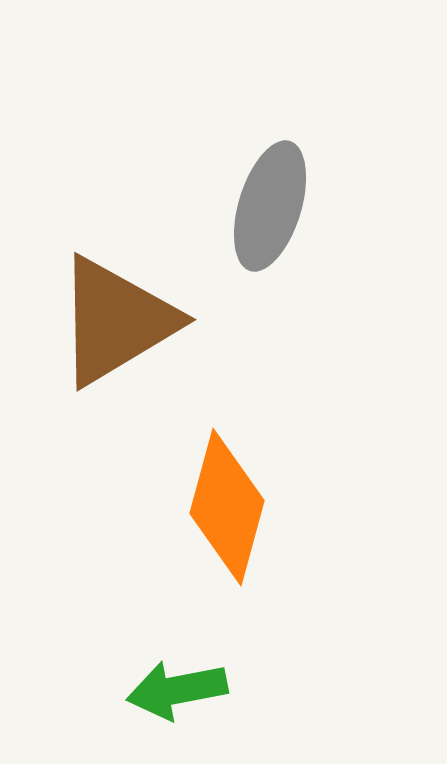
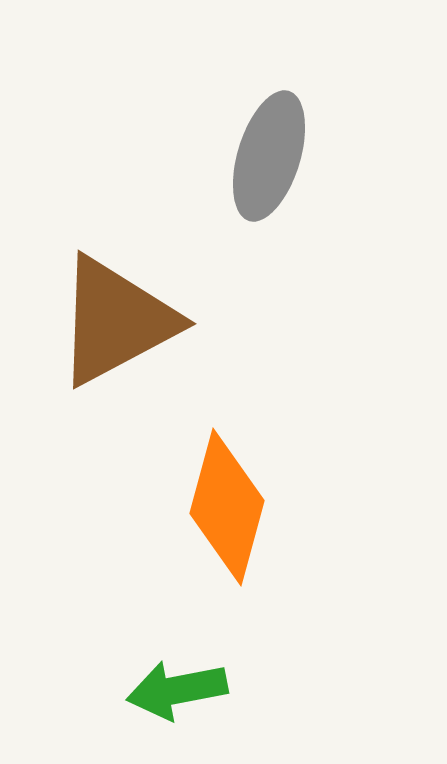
gray ellipse: moved 1 px left, 50 px up
brown triangle: rotated 3 degrees clockwise
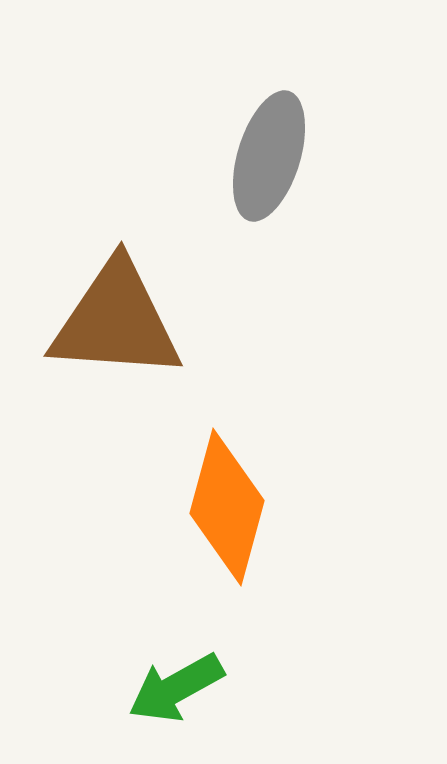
brown triangle: rotated 32 degrees clockwise
green arrow: moved 1 px left, 2 px up; rotated 18 degrees counterclockwise
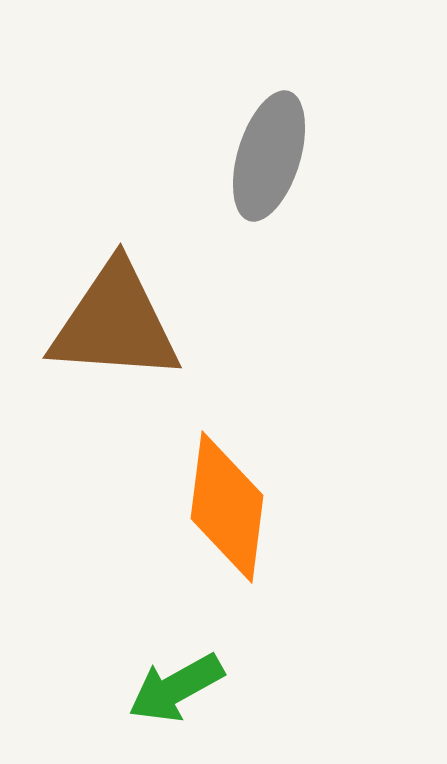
brown triangle: moved 1 px left, 2 px down
orange diamond: rotated 8 degrees counterclockwise
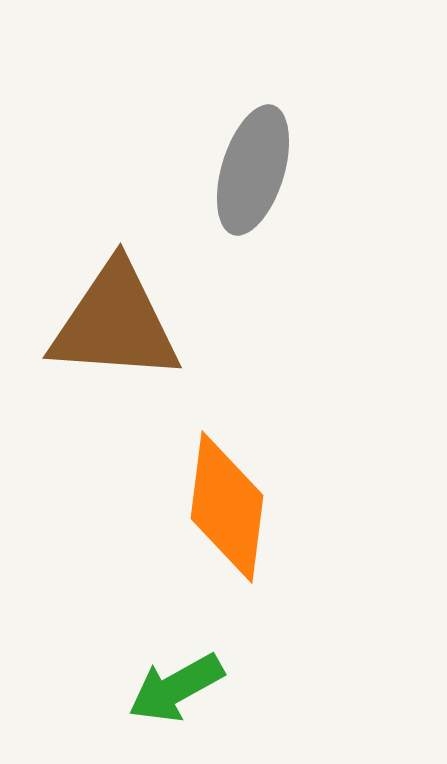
gray ellipse: moved 16 px left, 14 px down
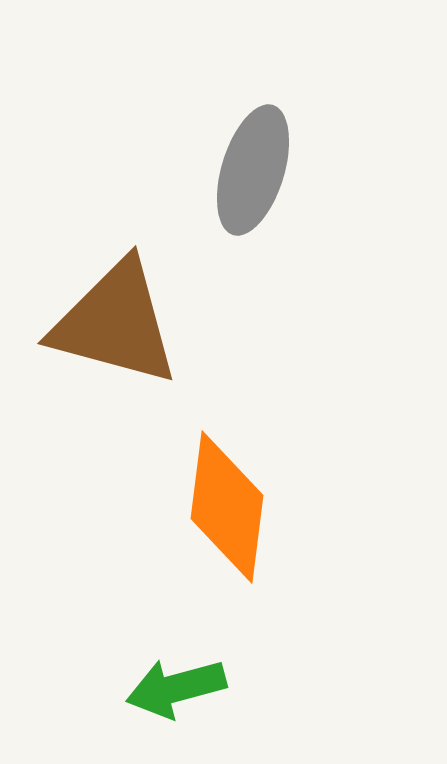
brown triangle: rotated 11 degrees clockwise
green arrow: rotated 14 degrees clockwise
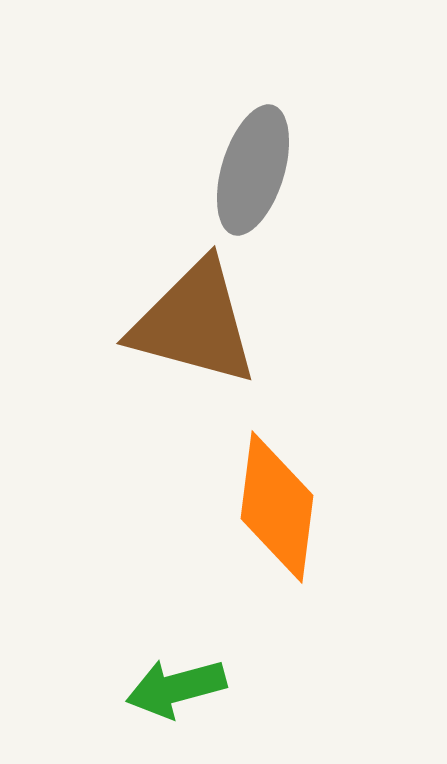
brown triangle: moved 79 px right
orange diamond: moved 50 px right
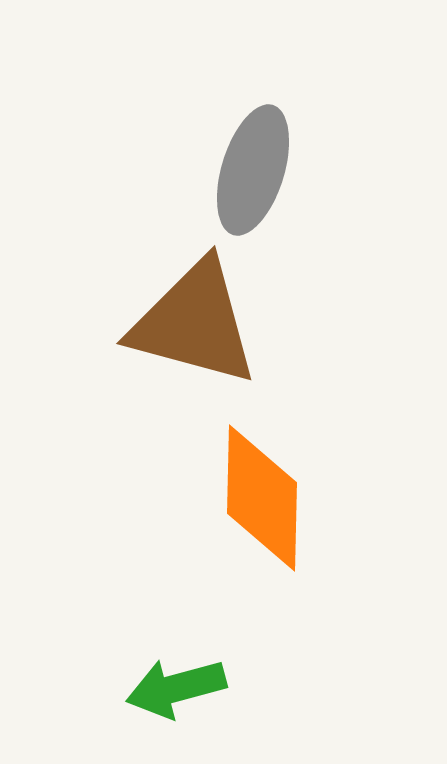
orange diamond: moved 15 px left, 9 px up; rotated 6 degrees counterclockwise
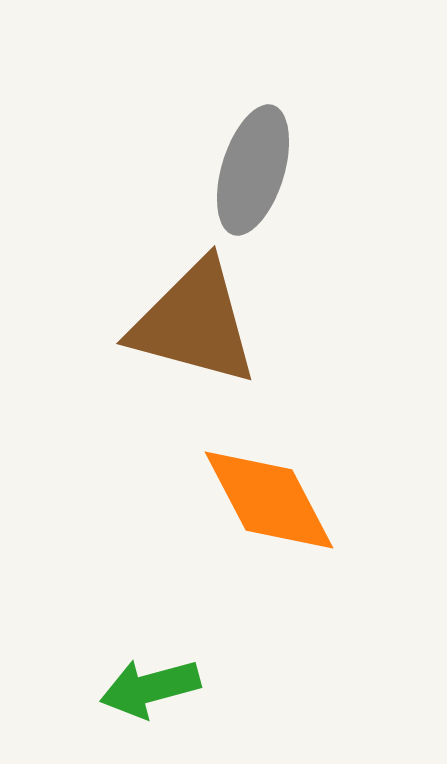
orange diamond: moved 7 px right, 2 px down; rotated 29 degrees counterclockwise
green arrow: moved 26 px left
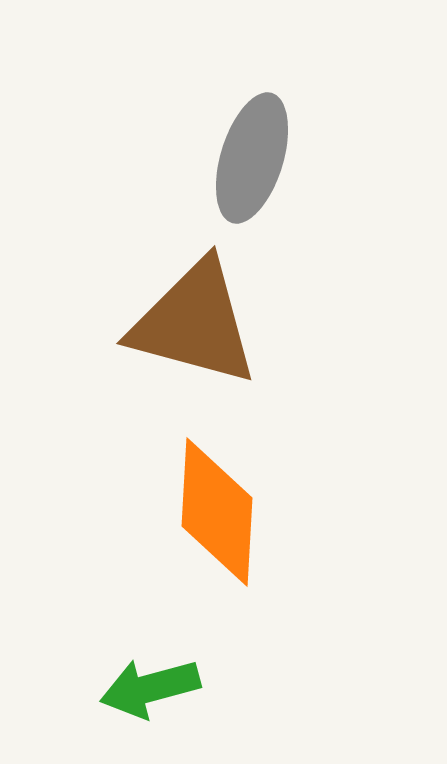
gray ellipse: moved 1 px left, 12 px up
orange diamond: moved 52 px left, 12 px down; rotated 31 degrees clockwise
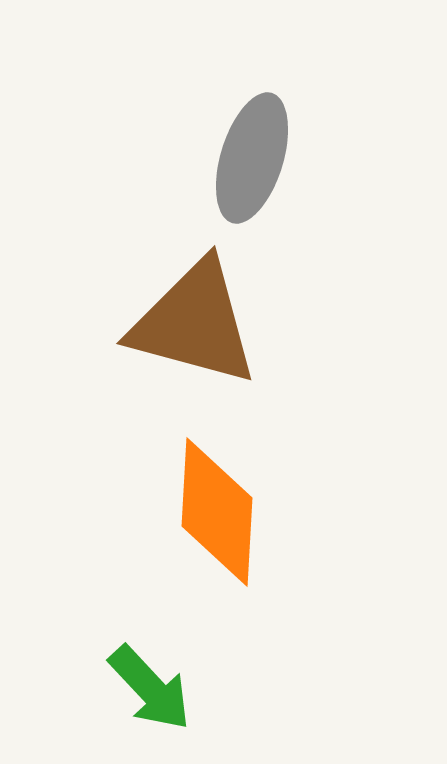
green arrow: rotated 118 degrees counterclockwise
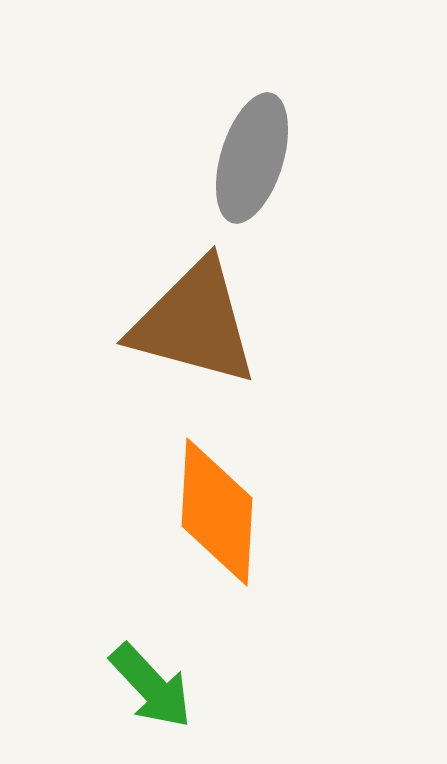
green arrow: moved 1 px right, 2 px up
